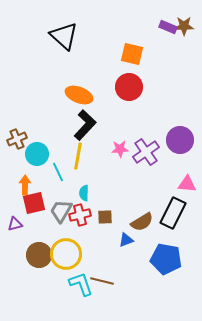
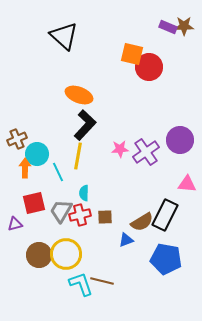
red circle: moved 20 px right, 20 px up
orange arrow: moved 17 px up
black rectangle: moved 8 px left, 2 px down
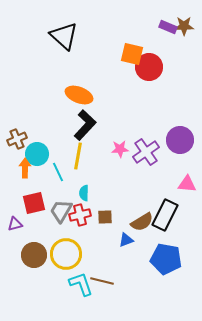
brown circle: moved 5 px left
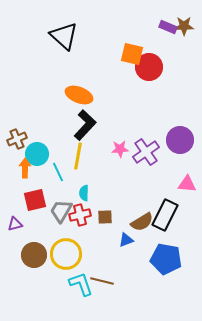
red square: moved 1 px right, 3 px up
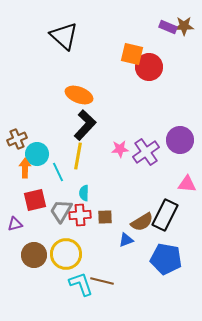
red cross: rotated 10 degrees clockwise
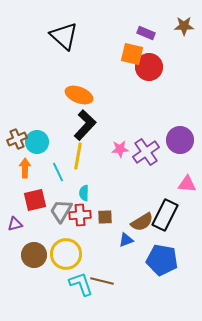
purple rectangle: moved 22 px left, 6 px down
cyan circle: moved 12 px up
blue pentagon: moved 4 px left, 1 px down
